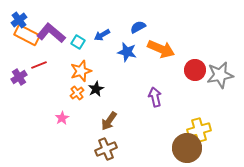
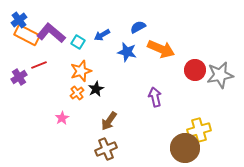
brown circle: moved 2 px left
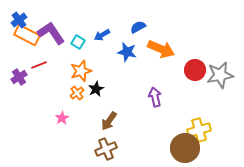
purple L-shape: rotated 16 degrees clockwise
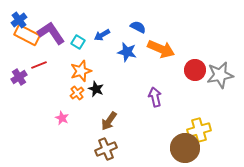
blue semicircle: rotated 56 degrees clockwise
black star: rotated 21 degrees counterclockwise
pink star: rotated 16 degrees counterclockwise
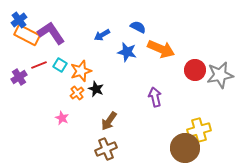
cyan square: moved 18 px left, 23 px down
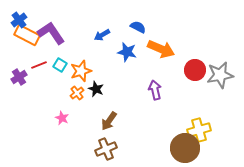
purple arrow: moved 7 px up
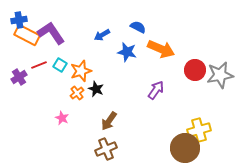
blue cross: rotated 28 degrees clockwise
purple arrow: moved 1 px right; rotated 48 degrees clockwise
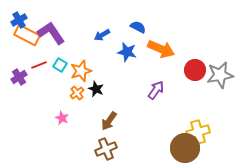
blue cross: rotated 21 degrees counterclockwise
yellow cross: moved 1 px left, 2 px down
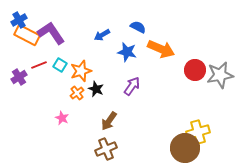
purple arrow: moved 24 px left, 4 px up
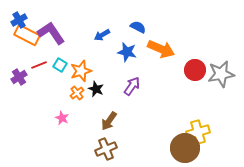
gray star: moved 1 px right, 1 px up
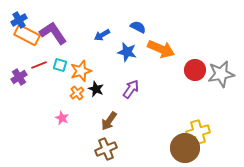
purple L-shape: moved 2 px right
cyan square: rotated 16 degrees counterclockwise
purple arrow: moved 1 px left, 3 px down
